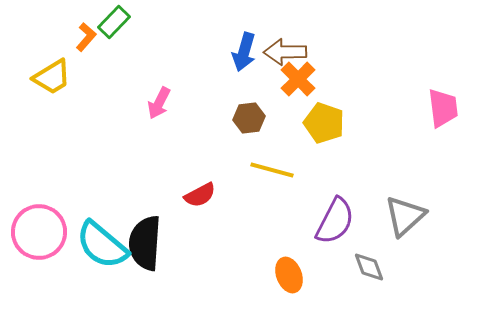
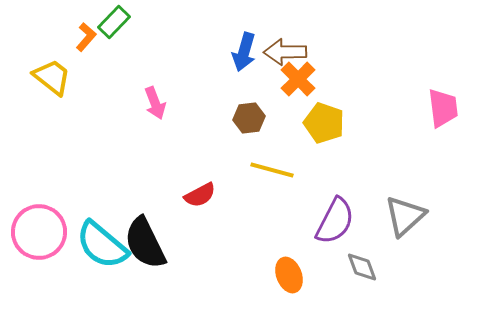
yellow trapezoid: rotated 111 degrees counterclockwise
pink arrow: moved 4 px left; rotated 48 degrees counterclockwise
black semicircle: rotated 30 degrees counterclockwise
gray diamond: moved 7 px left
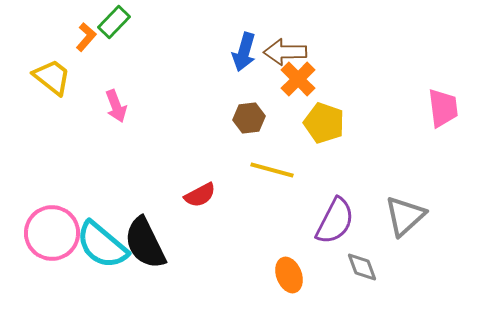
pink arrow: moved 39 px left, 3 px down
pink circle: moved 13 px right, 1 px down
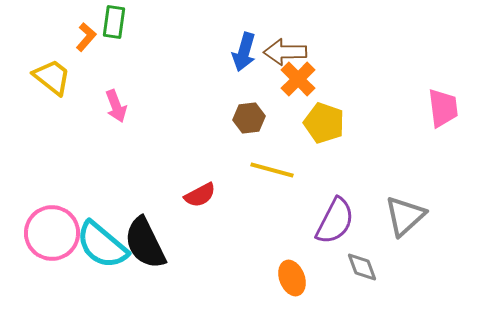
green rectangle: rotated 36 degrees counterclockwise
orange ellipse: moved 3 px right, 3 px down
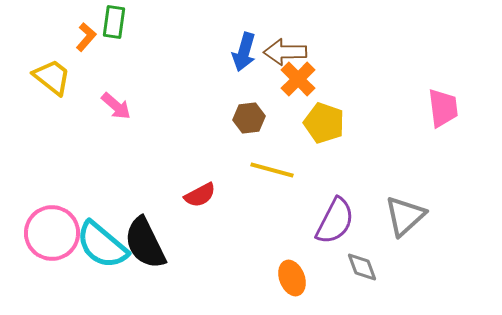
pink arrow: rotated 28 degrees counterclockwise
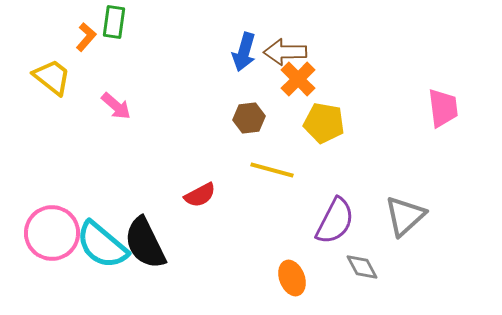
yellow pentagon: rotated 9 degrees counterclockwise
gray diamond: rotated 8 degrees counterclockwise
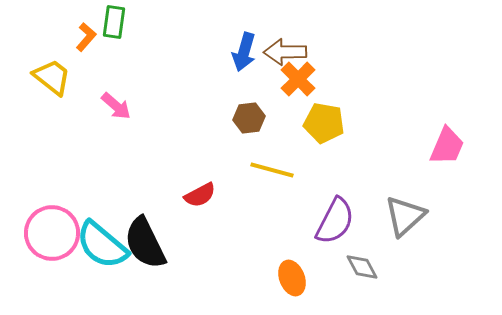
pink trapezoid: moved 4 px right, 38 px down; rotated 30 degrees clockwise
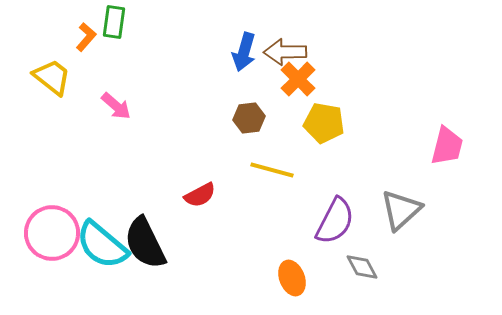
pink trapezoid: rotated 9 degrees counterclockwise
gray triangle: moved 4 px left, 6 px up
